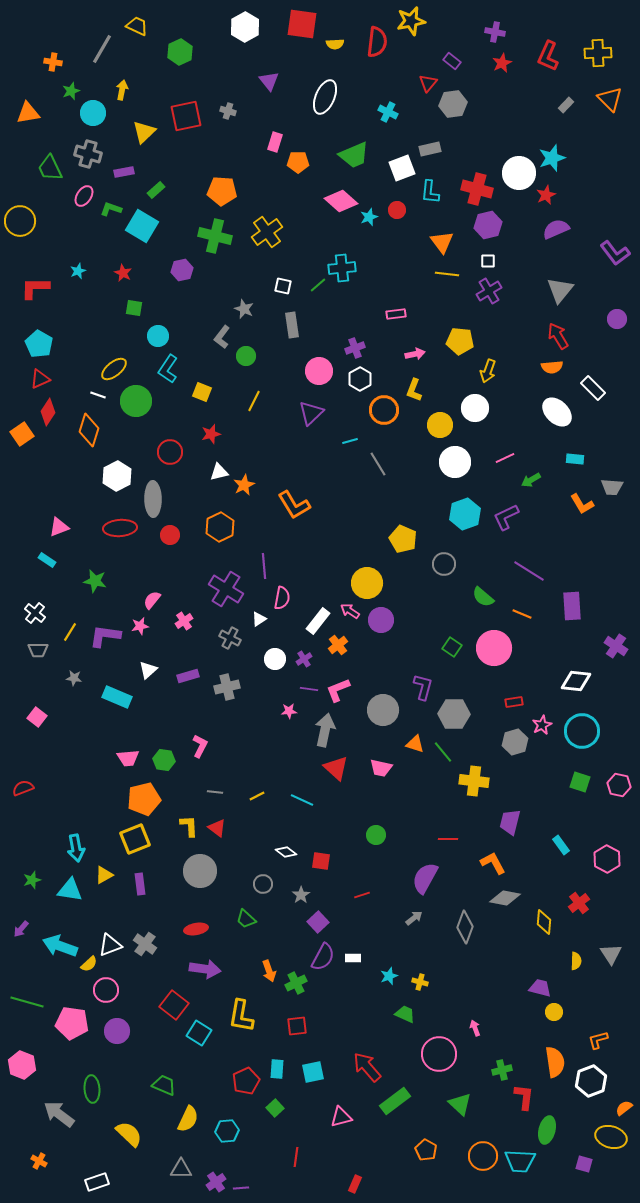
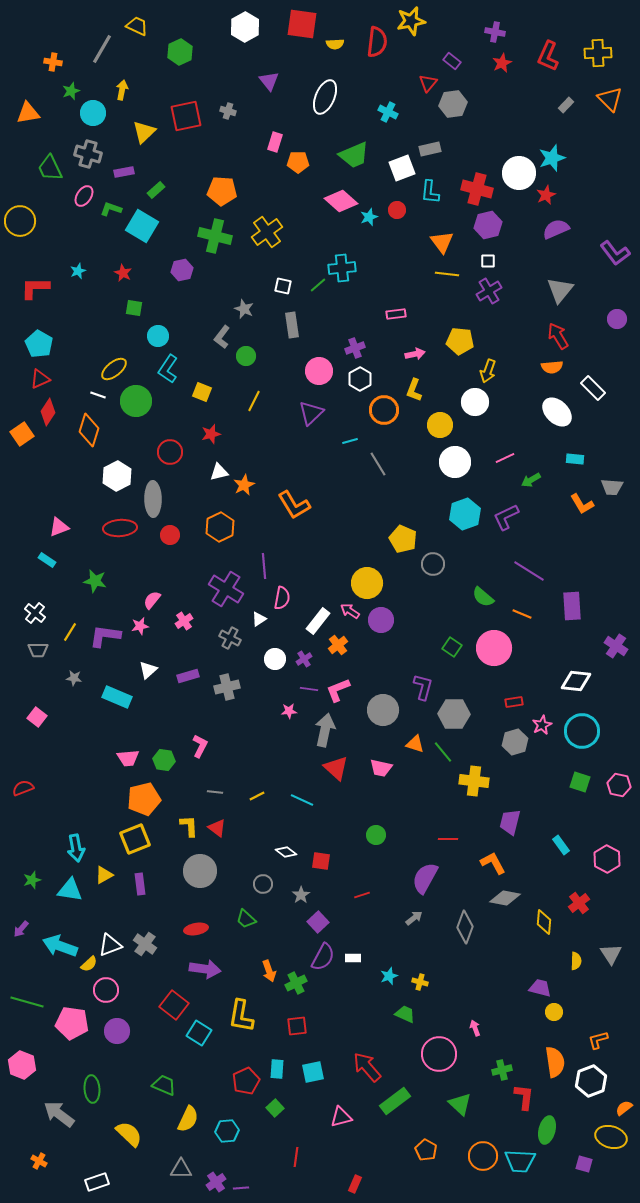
white circle at (475, 408): moved 6 px up
gray circle at (444, 564): moved 11 px left
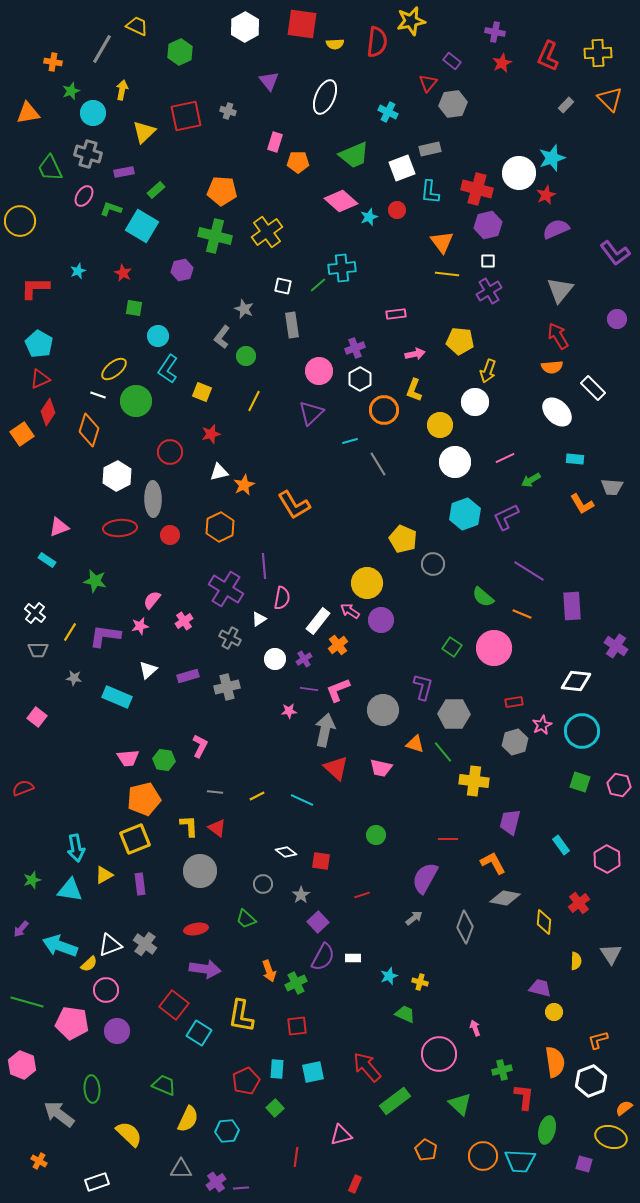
pink triangle at (341, 1117): moved 18 px down
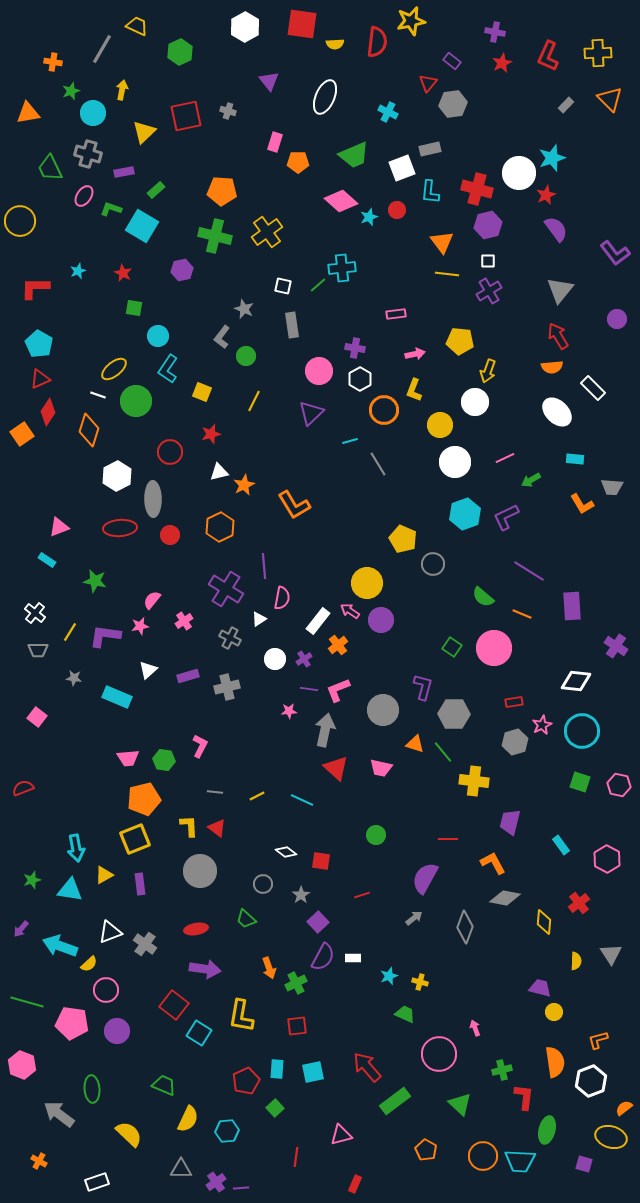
purple semicircle at (556, 229): rotated 76 degrees clockwise
purple cross at (355, 348): rotated 30 degrees clockwise
white triangle at (110, 945): moved 13 px up
orange arrow at (269, 971): moved 3 px up
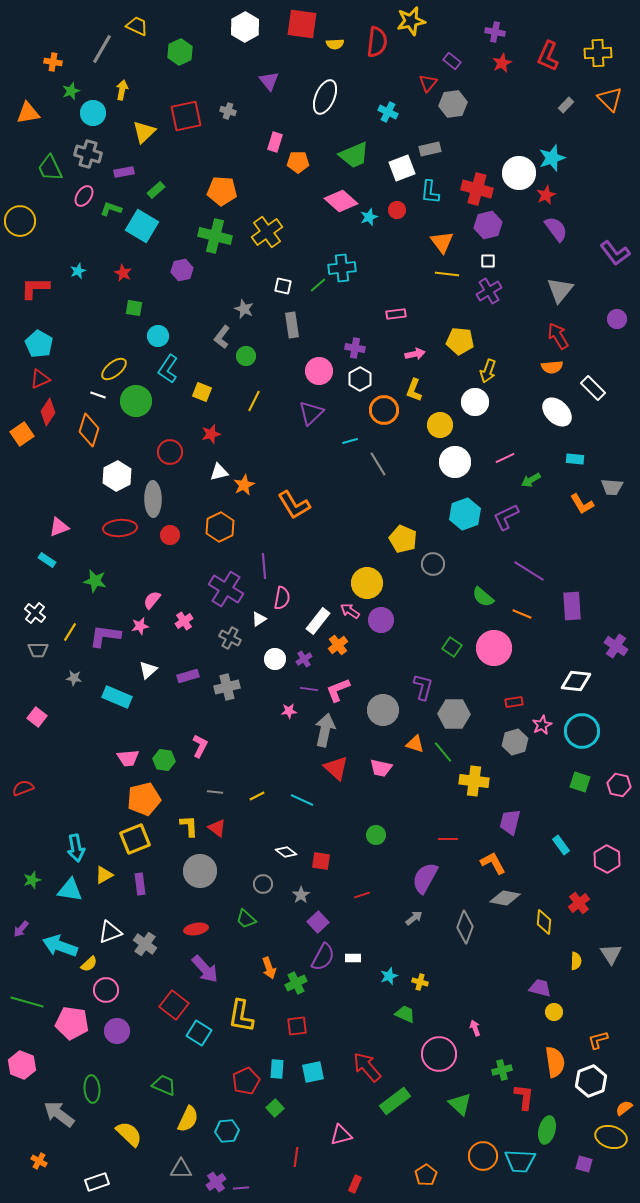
purple arrow at (205, 969): rotated 40 degrees clockwise
orange pentagon at (426, 1150): moved 25 px down; rotated 10 degrees clockwise
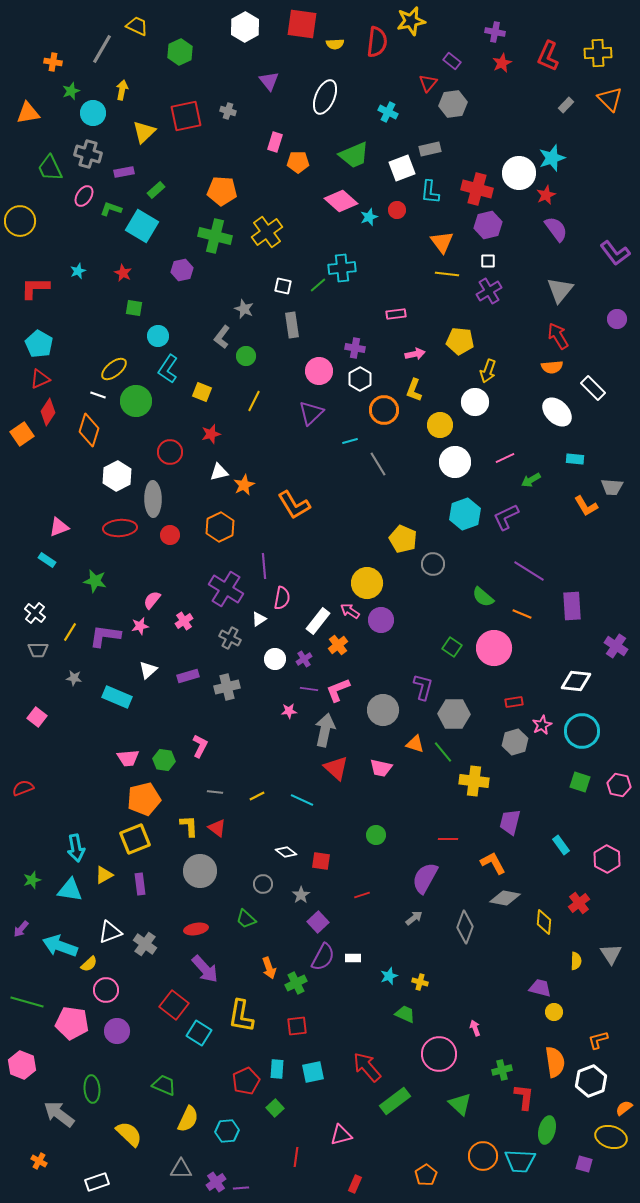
orange L-shape at (582, 504): moved 4 px right, 2 px down
